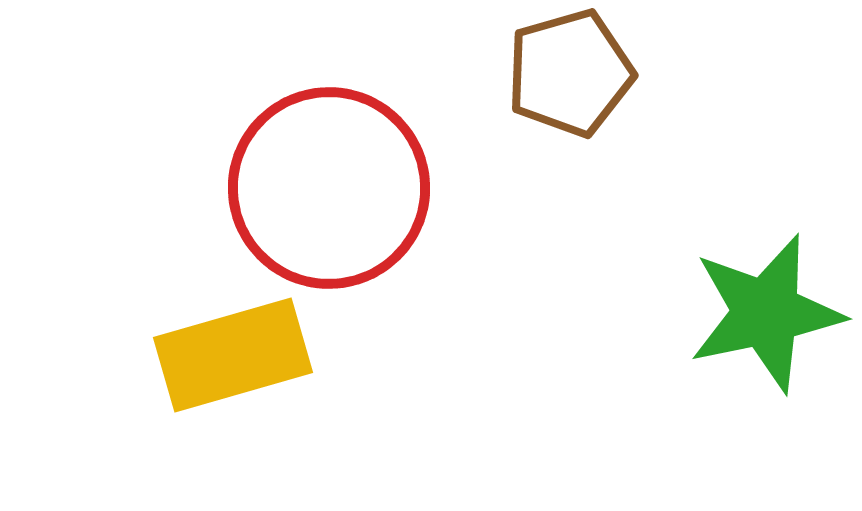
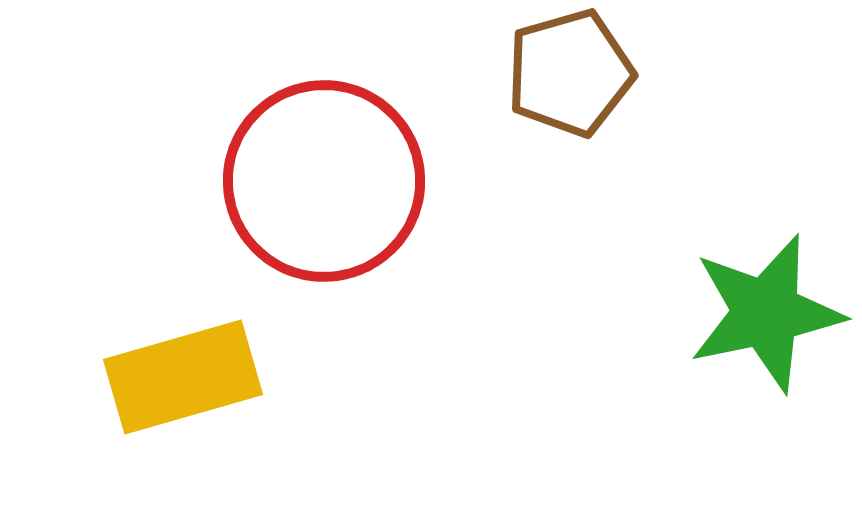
red circle: moved 5 px left, 7 px up
yellow rectangle: moved 50 px left, 22 px down
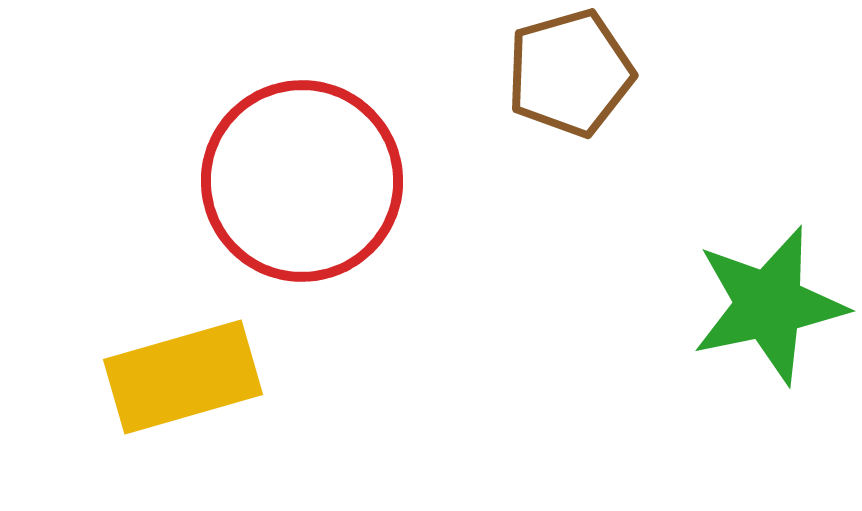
red circle: moved 22 px left
green star: moved 3 px right, 8 px up
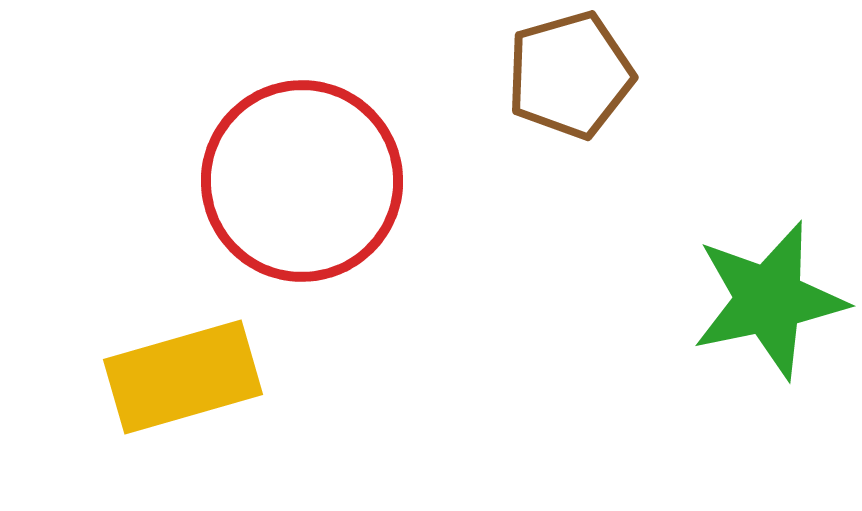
brown pentagon: moved 2 px down
green star: moved 5 px up
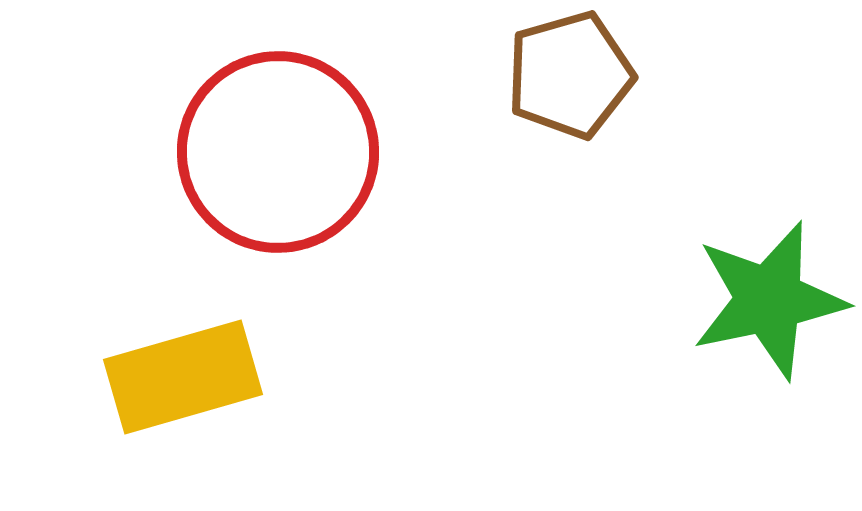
red circle: moved 24 px left, 29 px up
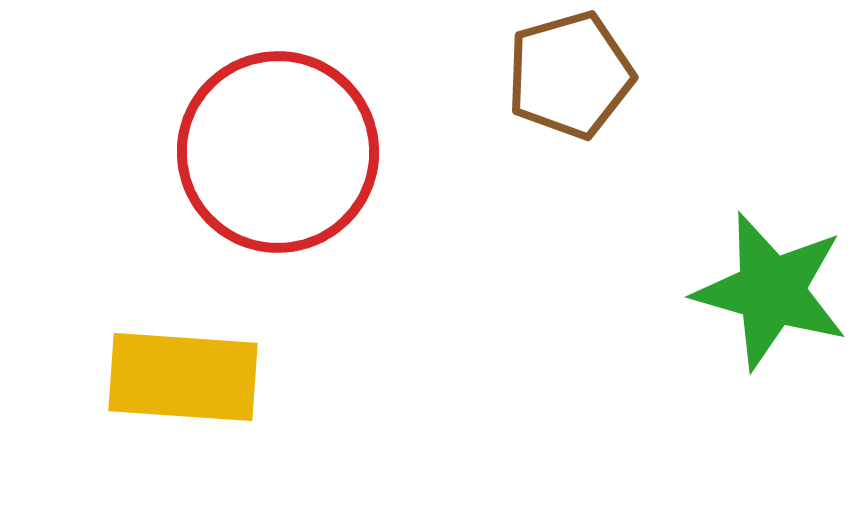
green star: moved 2 px right, 9 px up; rotated 28 degrees clockwise
yellow rectangle: rotated 20 degrees clockwise
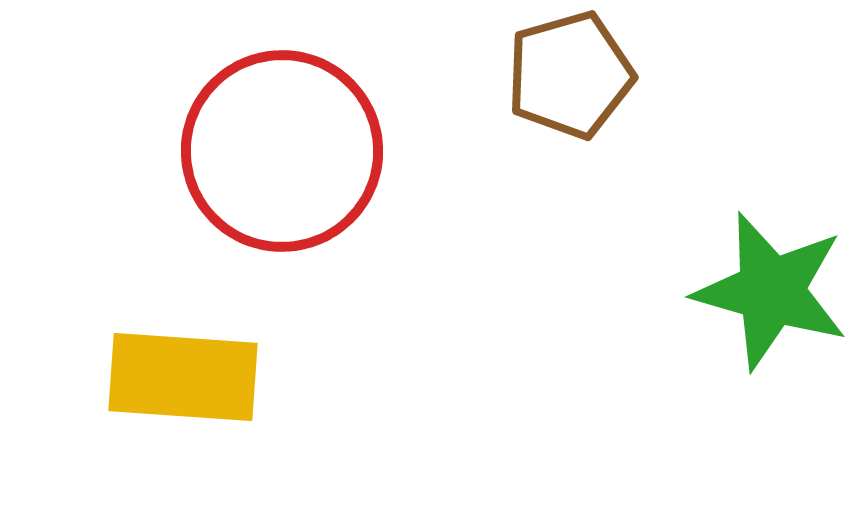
red circle: moved 4 px right, 1 px up
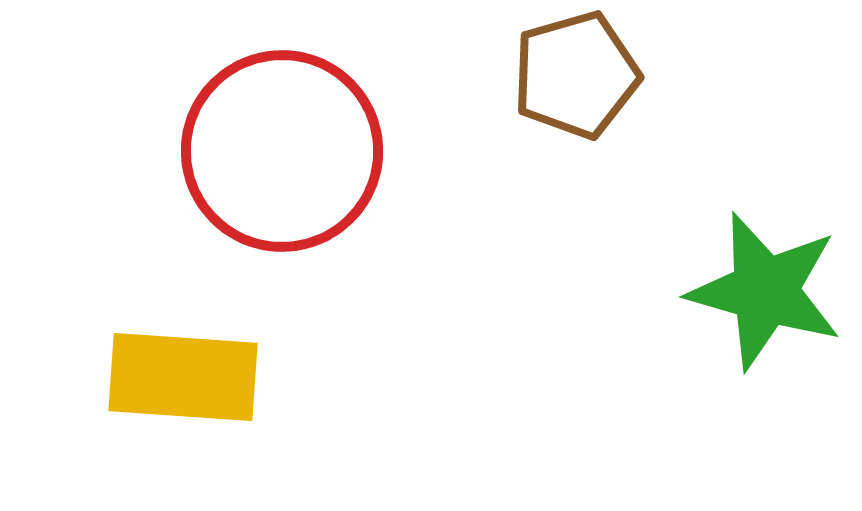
brown pentagon: moved 6 px right
green star: moved 6 px left
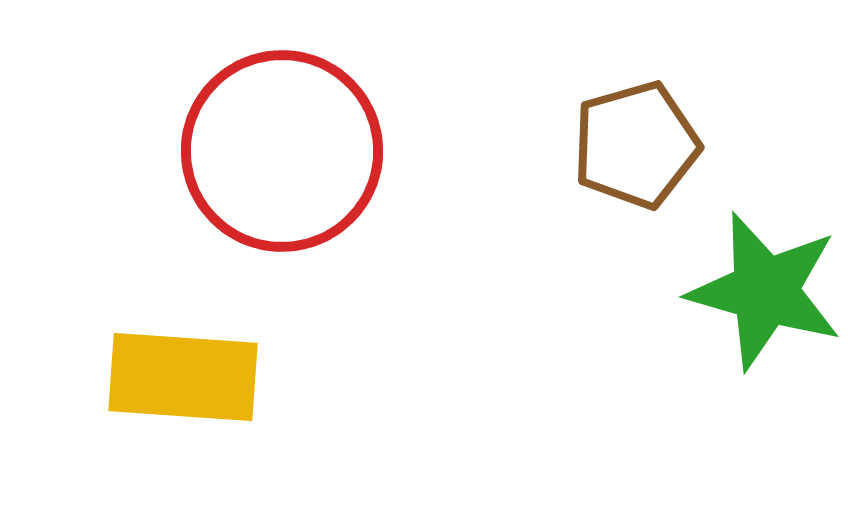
brown pentagon: moved 60 px right, 70 px down
